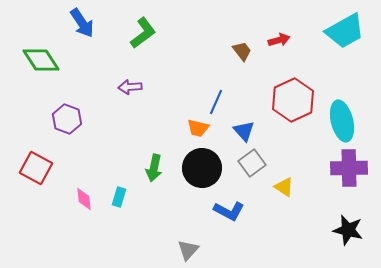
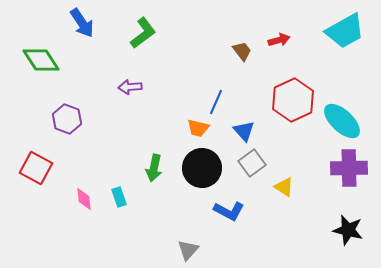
cyan ellipse: rotated 33 degrees counterclockwise
cyan rectangle: rotated 36 degrees counterclockwise
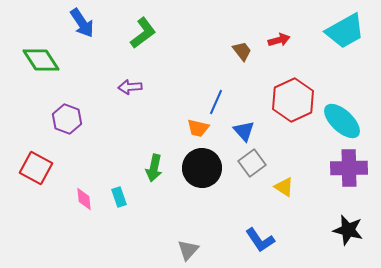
blue L-shape: moved 31 px right, 29 px down; rotated 28 degrees clockwise
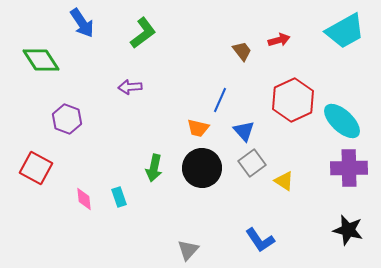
blue line: moved 4 px right, 2 px up
yellow triangle: moved 6 px up
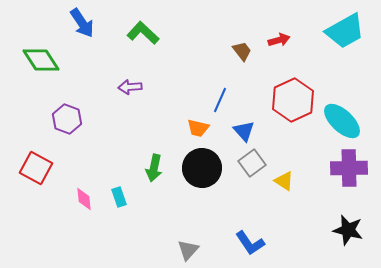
green L-shape: rotated 100 degrees counterclockwise
blue L-shape: moved 10 px left, 3 px down
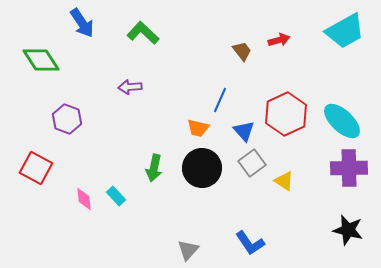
red hexagon: moved 7 px left, 14 px down
cyan rectangle: moved 3 px left, 1 px up; rotated 24 degrees counterclockwise
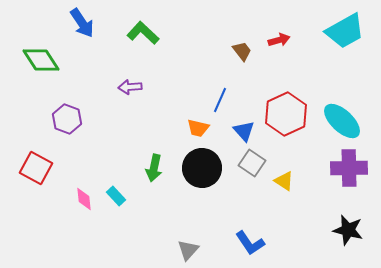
gray square: rotated 20 degrees counterclockwise
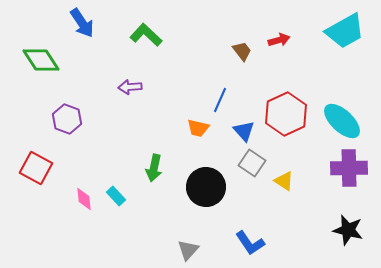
green L-shape: moved 3 px right, 2 px down
black circle: moved 4 px right, 19 px down
